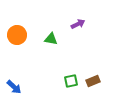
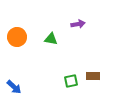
purple arrow: rotated 16 degrees clockwise
orange circle: moved 2 px down
brown rectangle: moved 5 px up; rotated 24 degrees clockwise
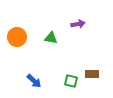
green triangle: moved 1 px up
brown rectangle: moved 1 px left, 2 px up
green square: rotated 24 degrees clockwise
blue arrow: moved 20 px right, 6 px up
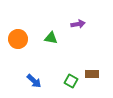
orange circle: moved 1 px right, 2 px down
green square: rotated 16 degrees clockwise
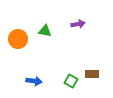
green triangle: moved 6 px left, 7 px up
blue arrow: rotated 35 degrees counterclockwise
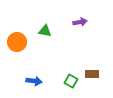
purple arrow: moved 2 px right, 2 px up
orange circle: moved 1 px left, 3 px down
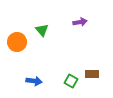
green triangle: moved 3 px left, 1 px up; rotated 40 degrees clockwise
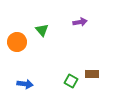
blue arrow: moved 9 px left, 3 px down
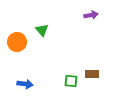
purple arrow: moved 11 px right, 7 px up
green square: rotated 24 degrees counterclockwise
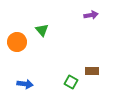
brown rectangle: moved 3 px up
green square: moved 1 px down; rotated 24 degrees clockwise
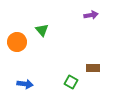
brown rectangle: moved 1 px right, 3 px up
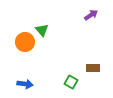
purple arrow: rotated 24 degrees counterclockwise
orange circle: moved 8 px right
